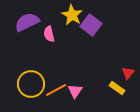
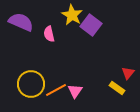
purple semicircle: moved 6 px left; rotated 50 degrees clockwise
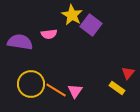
purple semicircle: moved 1 px left, 20 px down; rotated 15 degrees counterclockwise
pink semicircle: rotated 84 degrees counterclockwise
orange line: rotated 60 degrees clockwise
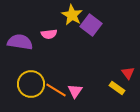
red triangle: rotated 16 degrees counterclockwise
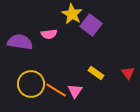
yellow star: moved 1 px up
yellow rectangle: moved 21 px left, 15 px up
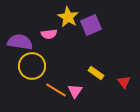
yellow star: moved 4 px left, 3 px down
purple square: rotated 30 degrees clockwise
red triangle: moved 4 px left, 9 px down
yellow circle: moved 1 px right, 18 px up
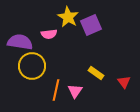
orange line: rotated 70 degrees clockwise
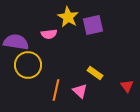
purple square: moved 2 px right; rotated 10 degrees clockwise
purple semicircle: moved 4 px left
yellow circle: moved 4 px left, 1 px up
yellow rectangle: moved 1 px left
red triangle: moved 3 px right, 4 px down
pink triangle: moved 5 px right; rotated 21 degrees counterclockwise
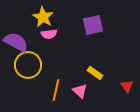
yellow star: moved 25 px left
purple semicircle: rotated 20 degrees clockwise
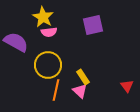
pink semicircle: moved 2 px up
yellow circle: moved 20 px right
yellow rectangle: moved 12 px left, 4 px down; rotated 21 degrees clockwise
